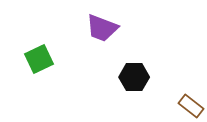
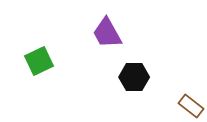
purple trapezoid: moved 5 px right, 5 px down; rotated 40 degrees clockwise
green square: moved 2 px down
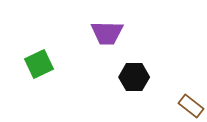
purple trapezoid: rotated 60 degrees counterclockwise
green square: moved 3 px down
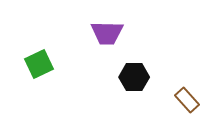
brown rectangle: moved 4 px left, 6 px up; rotated 10 degrees clockwise
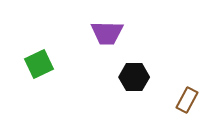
brown rectangle: rotated 70 degrees clockwise
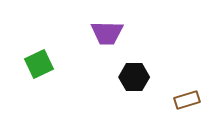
brown rectangle: rotated 45 degrees clockwise
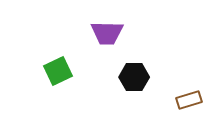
green square: moved 19 px right, 7 px down
brown rectangle: moved 2 px right
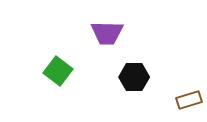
green square: rotated 28 degrees counterclockwise
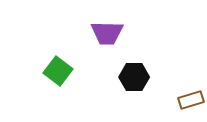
brown rectangle: moved 2 px right
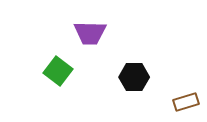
purple trapezoid: moved 17 px left
brown rectangle: moved 5 px left, 2 px down
